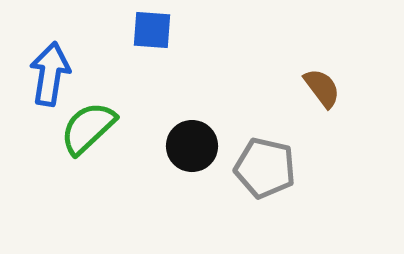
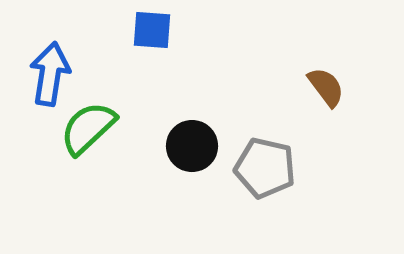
brown semicircle: moved 4 px right, 1 px up
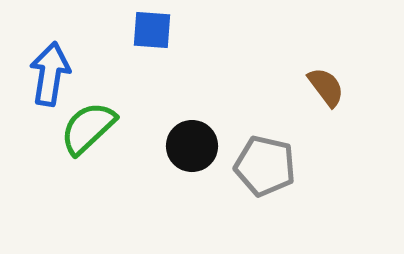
gray pentagon: moved 2 px up
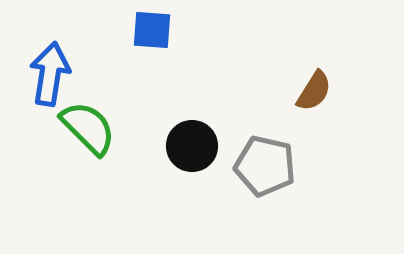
brown semicircle: moved 12 px left, 4 px down; rotated 69 degrees clockwise
green semicircle: rotated 88 degrees clockwise
